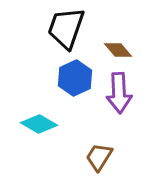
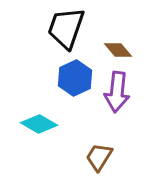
purple arrow: moved 2 px left, 1 px up; rotated 9 degrees clockwise
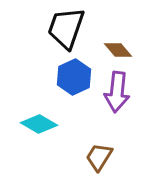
blue hexagon: moved 1 px left, 1 px up
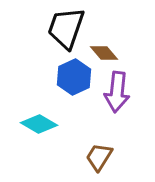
brown diamond: moved 14 px left, 3 px down
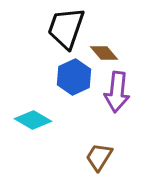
cyan diamond: moved 6 px left, 4 px up
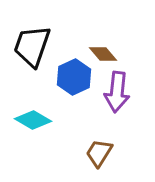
black trapezoid: moved 34 px left, 18 px down
brown diamond: moved 1 px left, 1 px down
brown trapezoid: moved 4 px up
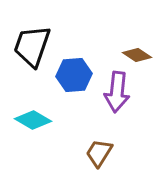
brown diamond: moved 34 px right, 1 px down; rotated 16 degrees counterclockwise
blue hexagon: moved 2 px up; rotated 20 degrees clockwise
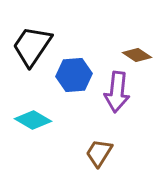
black trapezoid: rotated 15 degrees clockwise
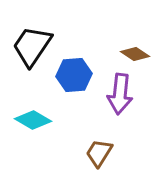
brown diamond: moved 2 px left, 1 px up
purple arrow: moved 3 px right, 2 px down
